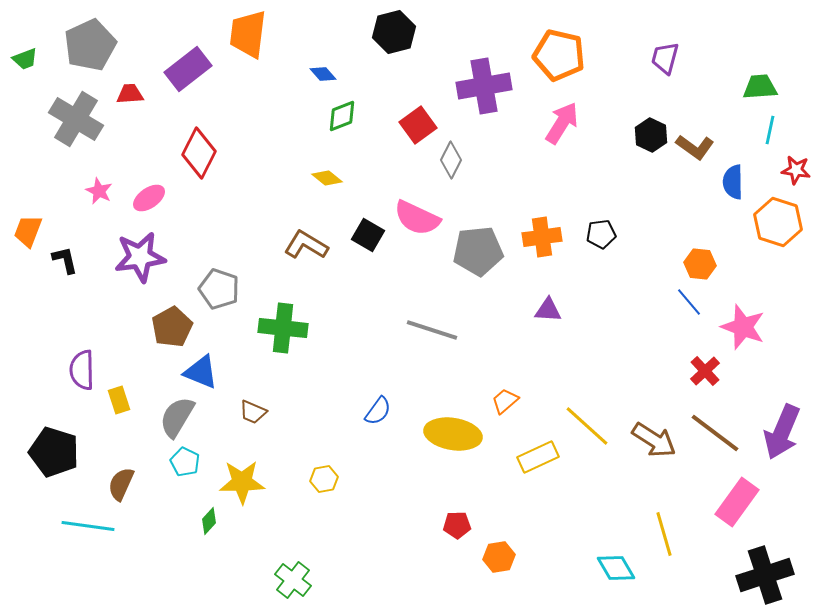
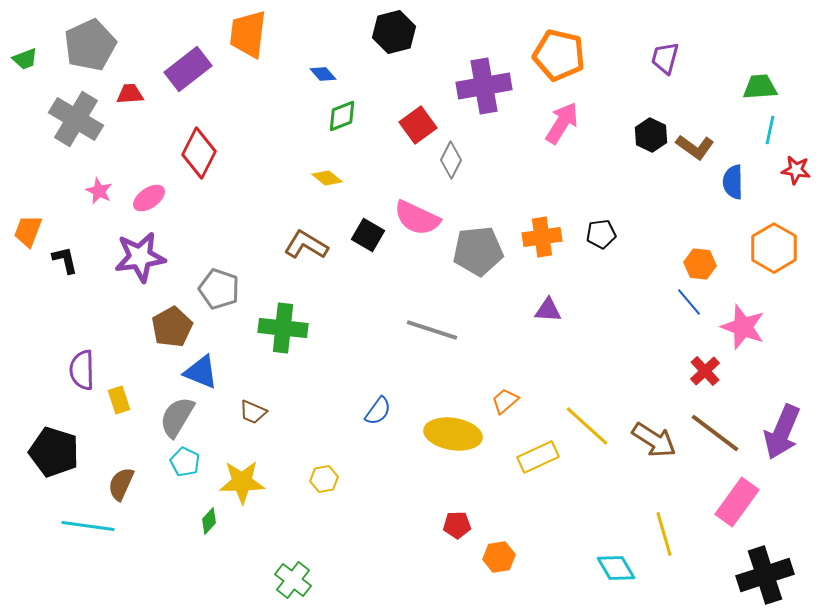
orange hexagon at (778, 222): moved 4 px left, 26 px down; rotated 12 degrees clockwise
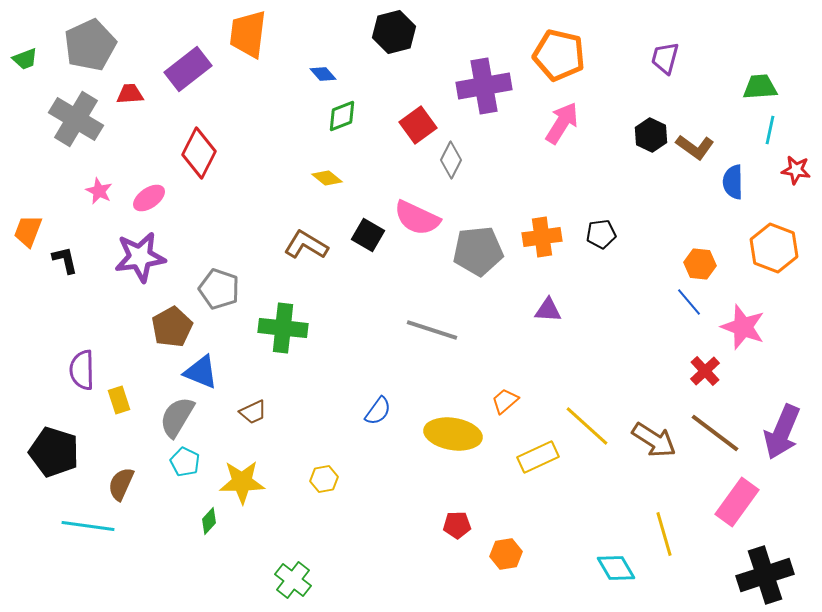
orange hexagon at (774, 248): rotated 9 degrees counterclockwise
brown trapezoid at (253, 412): rotated 48 degrees counterclockwise
orange hexagon at (499, 557): moved 7 px right, 3 px up
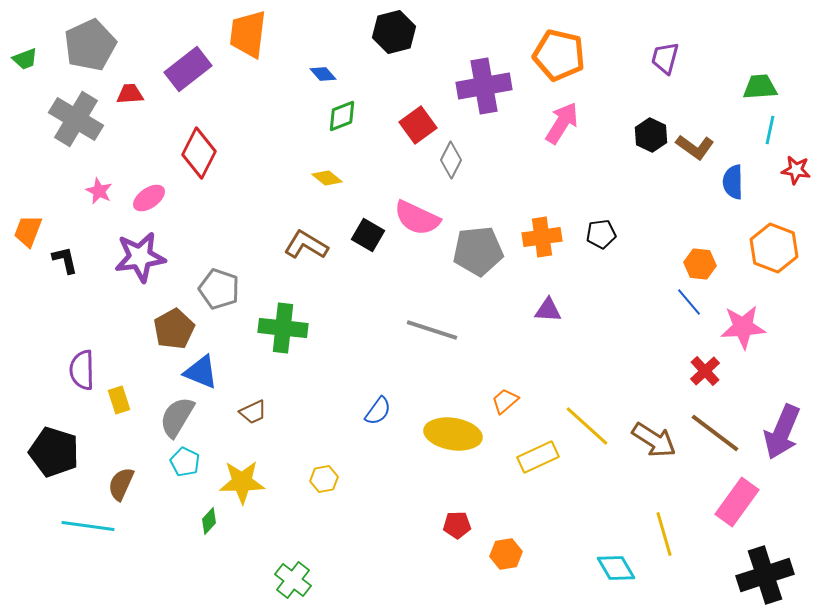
brown pentagon at (172, 327): moved 2 px right, 2 px down
pink star at (743, 327): rotated 24 degrees counterclockwise
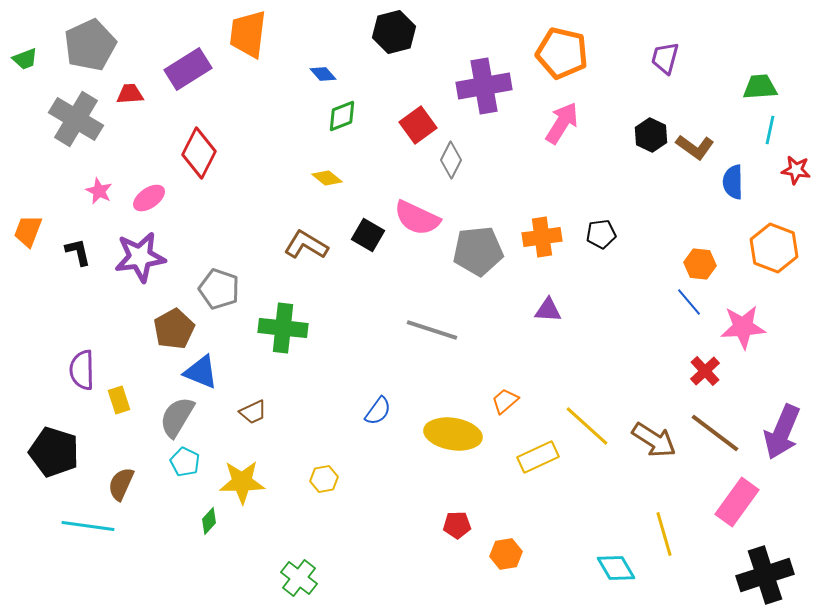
orange pentagon at (559, 55): moved 3 px right, 2 px up
purple rectangle at (188, 69): rotated 6 degrees clockwise
black L-shape at (65, 260): moved 13 px right, 8 px up
green cross at (293, 580): moved 6 px right, 2 px up
